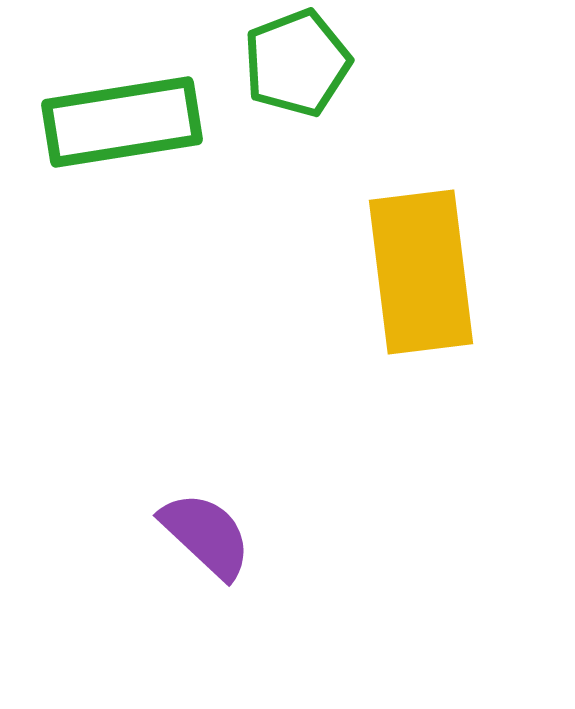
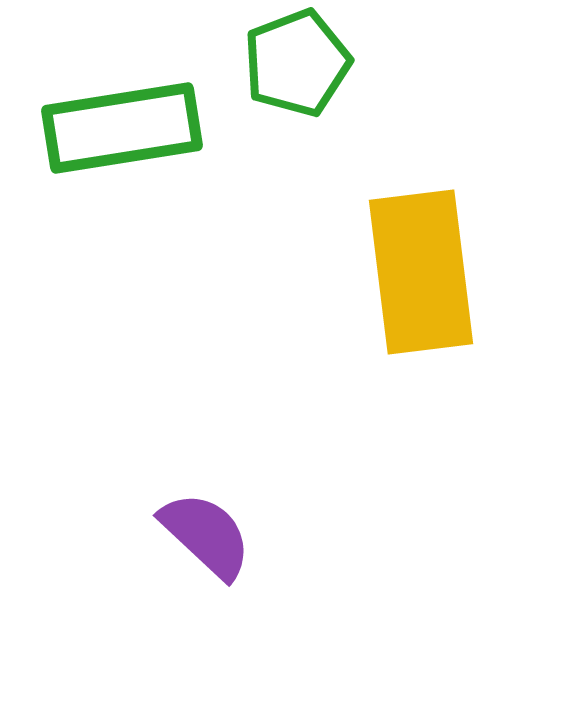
green rectangle: moved 6 px down
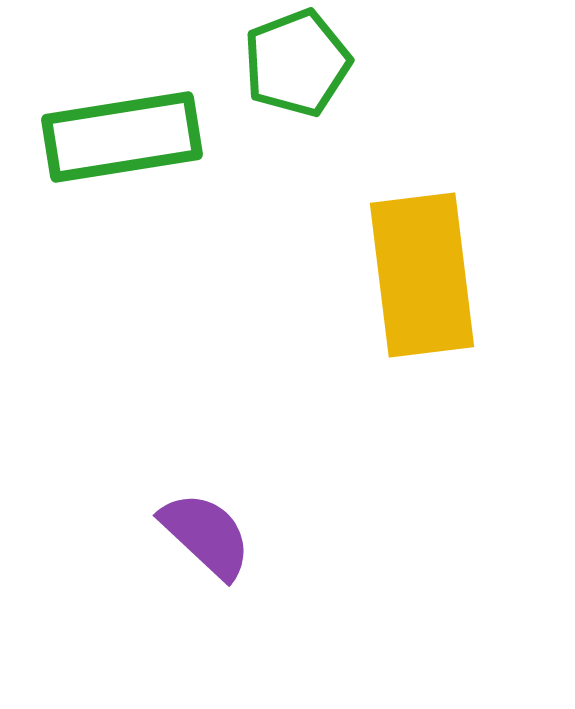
green rectangle: moved 9 px down
yellow rectangle: moved 1 px right, 3 px down
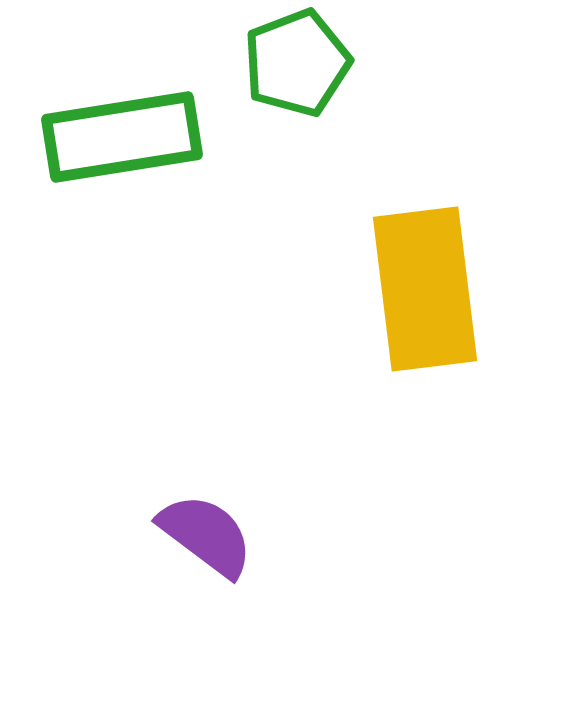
yellow rectangle: moved 3 px right, 14 px down
purple semicircle: rotated 6 degrees counterclockwise
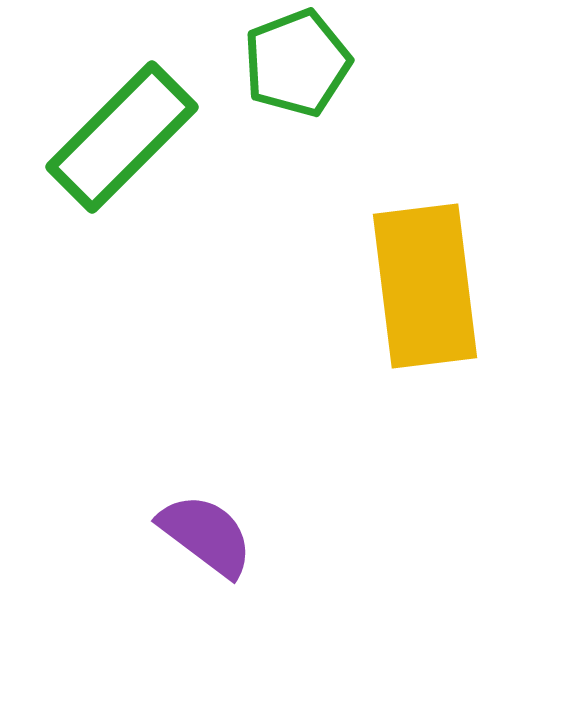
green rectangle: rotated 36 degrees counterclockwise
yellow rectangle: moved 3 px up
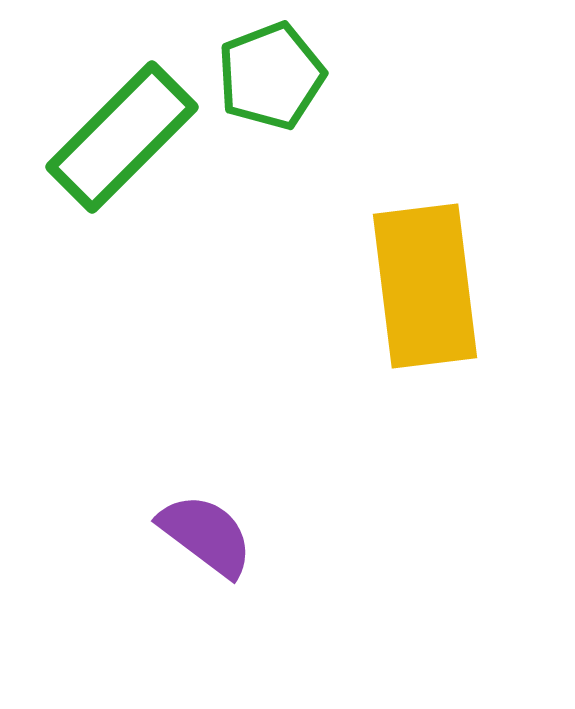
green pentagon: moved 26 px left, 13 px down
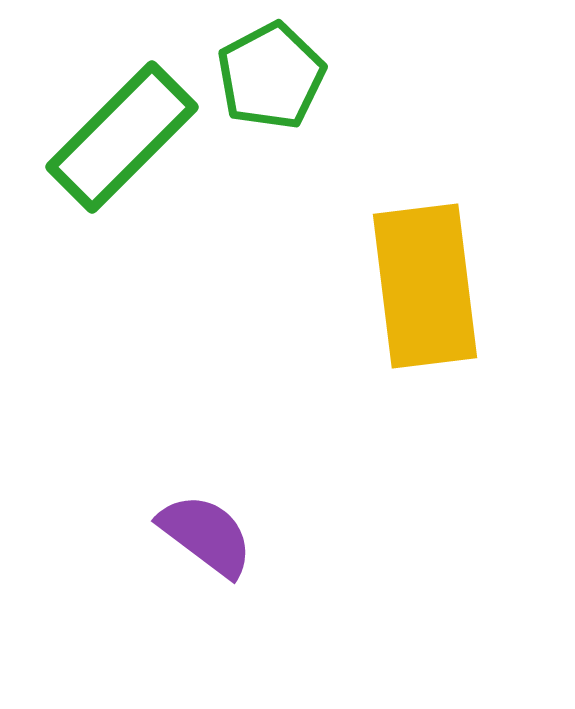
green pentagon: rotated 7 degrees counterclockwise
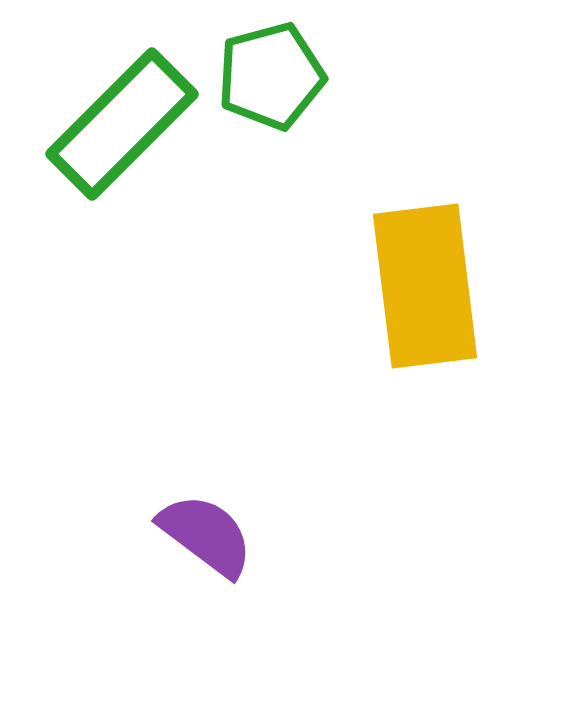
green pentagon: rotated 13 degrees clockwise
green rectangle: moved 13 px up
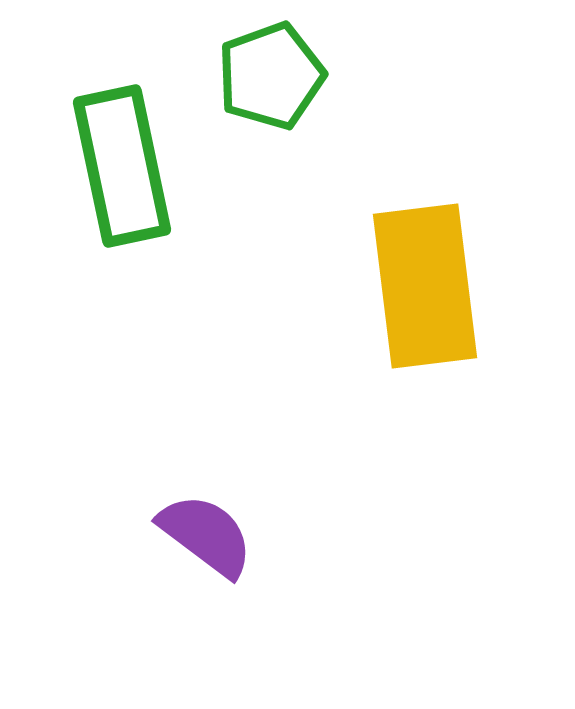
green pentagon: rotated 5 degrees counterclockwise
green rectangle: moved 42 px down; rotated 57 degrees counterclockwise
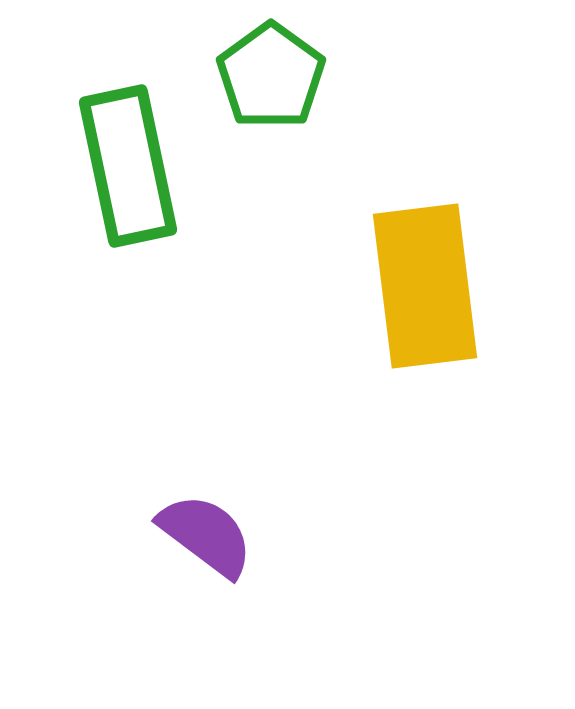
green pentagon: rotated 16 degrees counterclockwise
green rectangle: moved 6 px right
